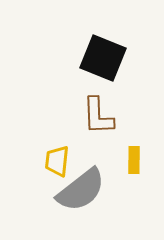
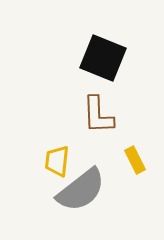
brown L-shape: moved 1 px up
yellow rectangle: moved 1 px right; rotated 28 degrees counterclockwise
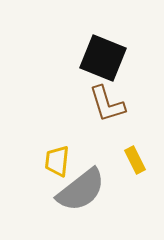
brown L-shape: moved 9 px right, 11 px up; rotated 15 degrees counterclockwise
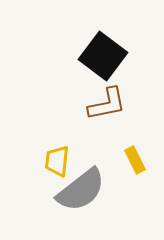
black square: moved 2 px up; rotated 15 degrees clockwise
brown L-shape: rotated 84 degrees counterclockwise
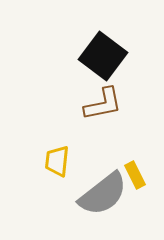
brown L-shape: moved 4 px left
yellow rectangle: moved 15 px down
gray semicircle: moved 22 px right, 4 px down
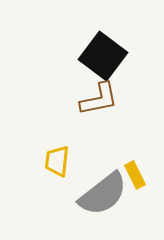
brown L-shape: moved 4 px left, 5 px up
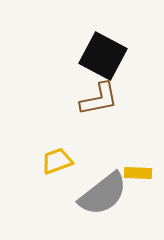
black square: rotated 9 degrees counterclockwise
yellow trapezoid: rotated 64 degrees clockwise
yellow rectangle: moved 3 px right, 2 px up; rotated 60 degrees counterclockwise
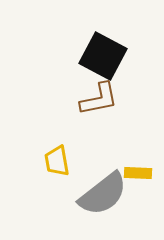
yellow trapezoid: rotated 80 degrees counterclockwise
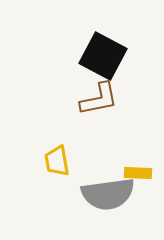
gray semicircle: moved 5 px right; rotated 30 degrees clockwise
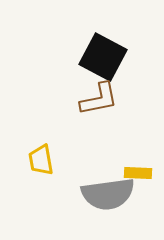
black square: moved 1 px down
yellow trapezoid: moved 16 px left, 1 px up
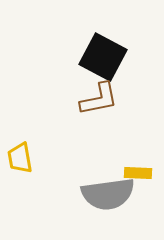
yellow trapezoid: moved 21 px left, 2 px up
